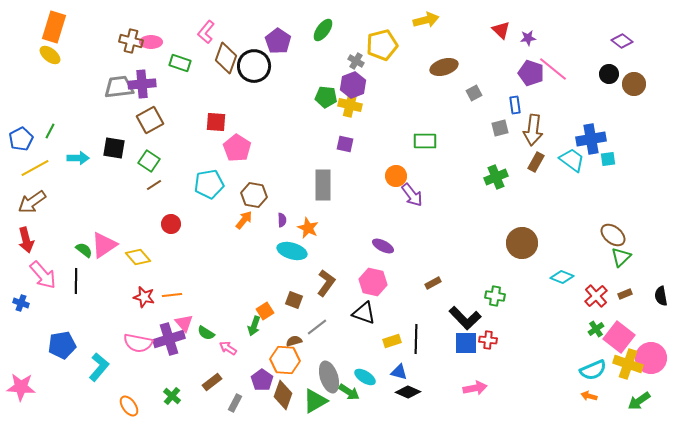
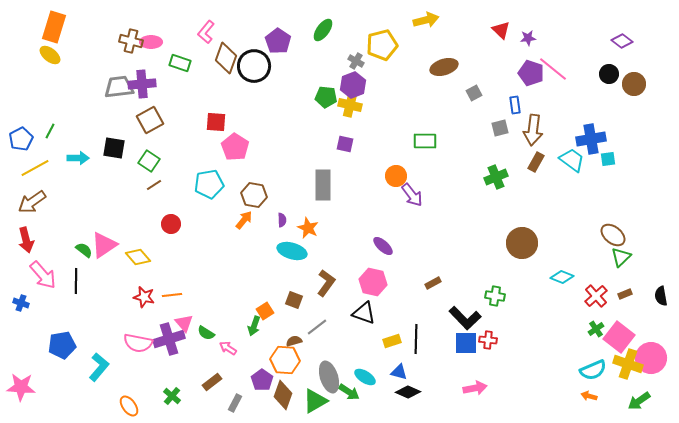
pink pentagon at (237, 148): moved 2 px left, 1 px up
purple ellipse at (383, 246): rotated 15 degrees clockwise
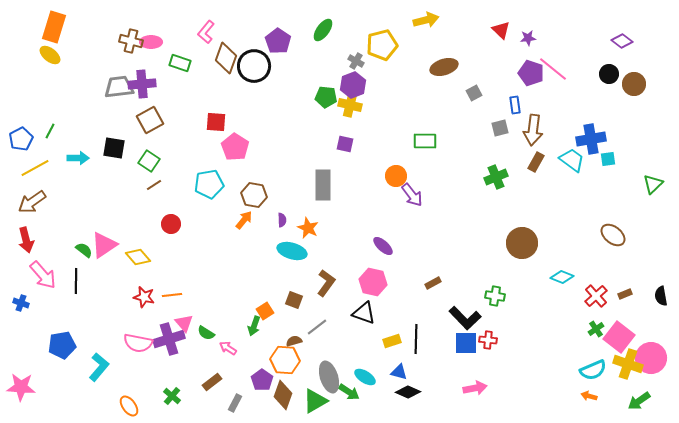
green triangle at (621, 257): moved 32 px right, 73 px up
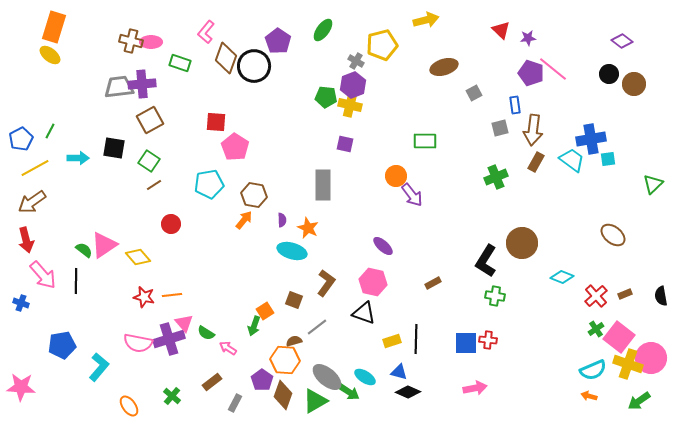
black L-shape at (465, 318): moved 21 px right, 57 px up; rotated 76 degrees clockwise
gray ellipse at (329, 377): moved 2 px left; rotated 32 degrees counterclockwise
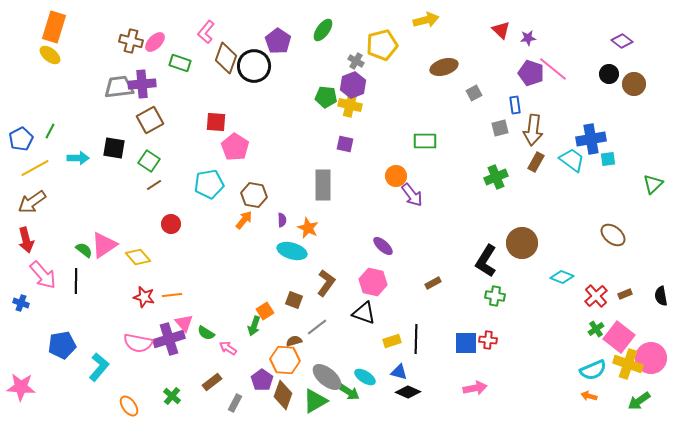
pink ellipse at (151, 42): moved 4 px right; rotated 45 degrees counterclockwise
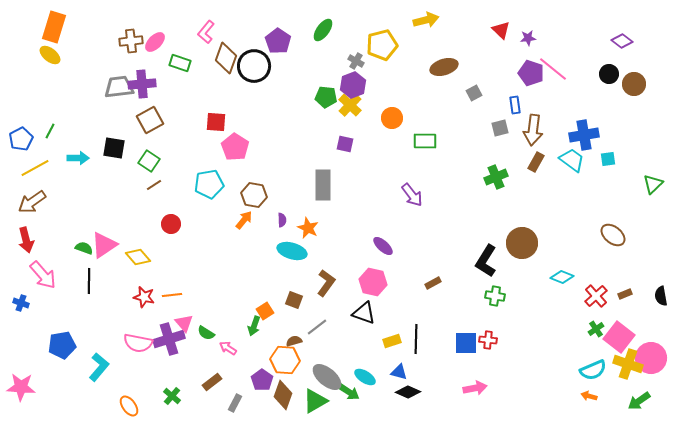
brown cross at (131, 41): rotated 20 degrees counterclockwise
yellow cross at (350, 105): rotated 30 degrees clockwise
blue cross at (591, 139): moved 7 px left, 4 px up
orange circle at (396, 176): moved 4 px left, 58 px up
green semicircle at (84, 250): moved 2 px up; rotated 18 degrees counterclockwise
black line at (76, 281): moved 13 px right
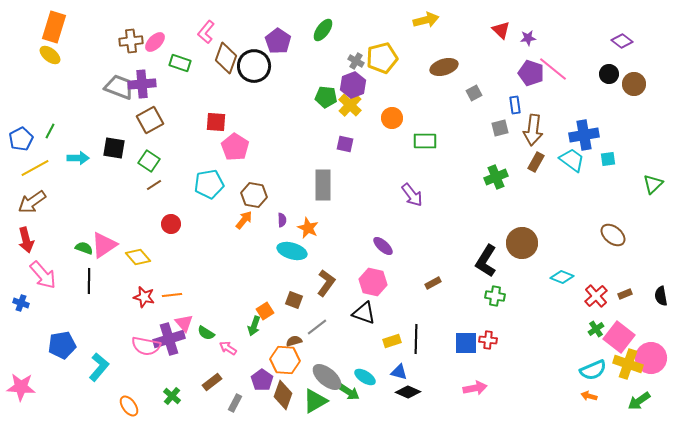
yellow pentagon at (382, 45): moved 13 px down
gray trapezoid at (119, 87): rotated 28 degrees clockwise
pink semicircle at (138, 343): moved 8 px right, 3 px down
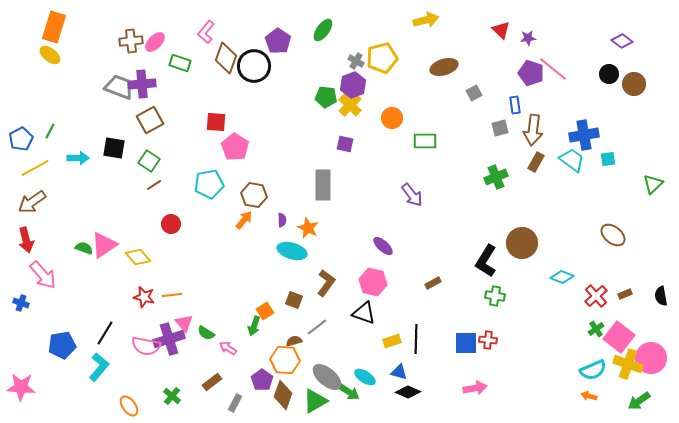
black line at (89, 281): moved 16 px right, 52 px down; rotated 30 degrees clockwise
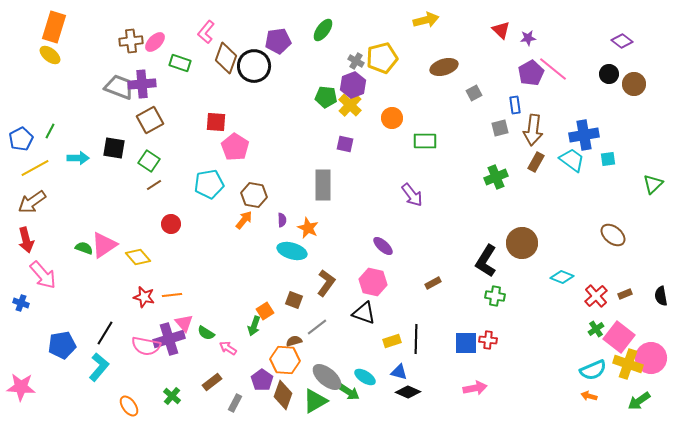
purple pentagon at (278, 41): rotated 30 degrees clockwise
purple pentagon at (531, 73): rotated 25 degrees clockwise
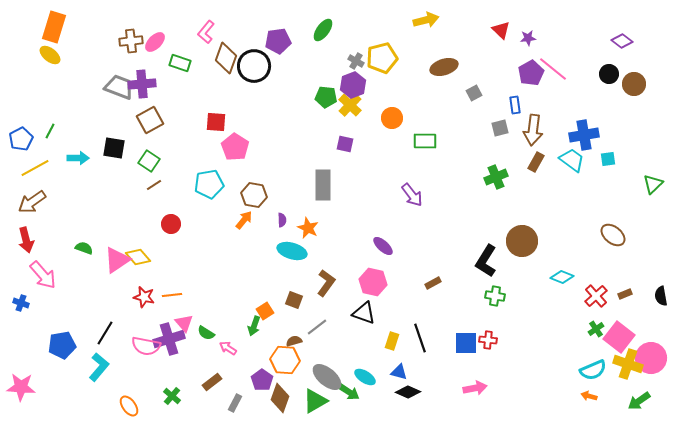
brown circle at (522, 243): moved 2 px up
pink triangle at (104, 245): moved 13 px right, 15 px down
black line at (416, 339): moved 4 px right, 1 px up; rotated 20 degrees counterclockwise
yellow rectangle at (392, 341): rotated 54 degrees counterclockwise
brown diamond at (283, 395): moved 3 px left, 3 px down
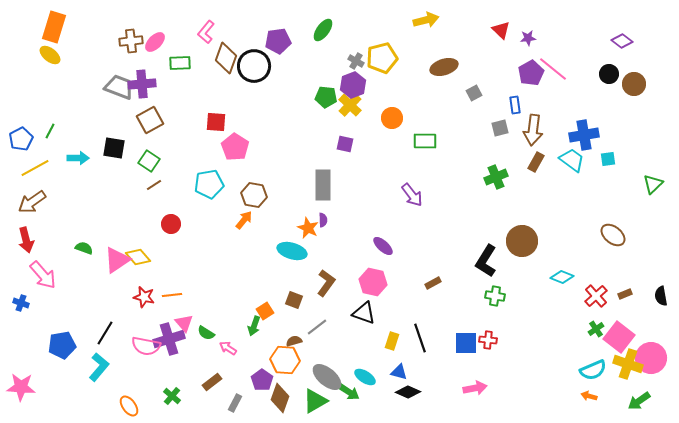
green rectangle at (180, 63): rotated 20 degrees counterclockwise
purple semicircle at (282, 220): moved 41 px right
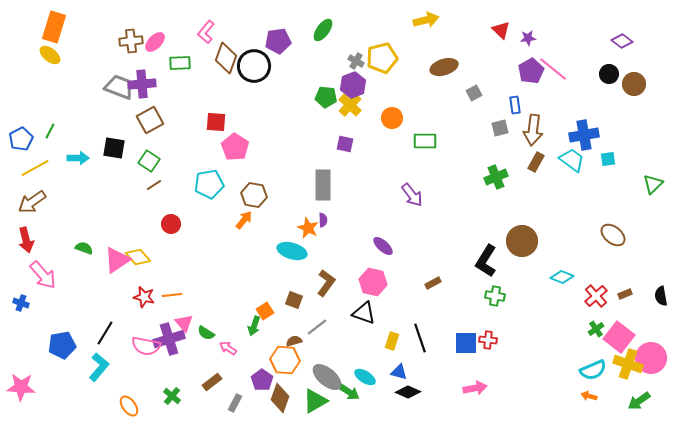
purple pentagon at (531, 73): moved 2 px up
